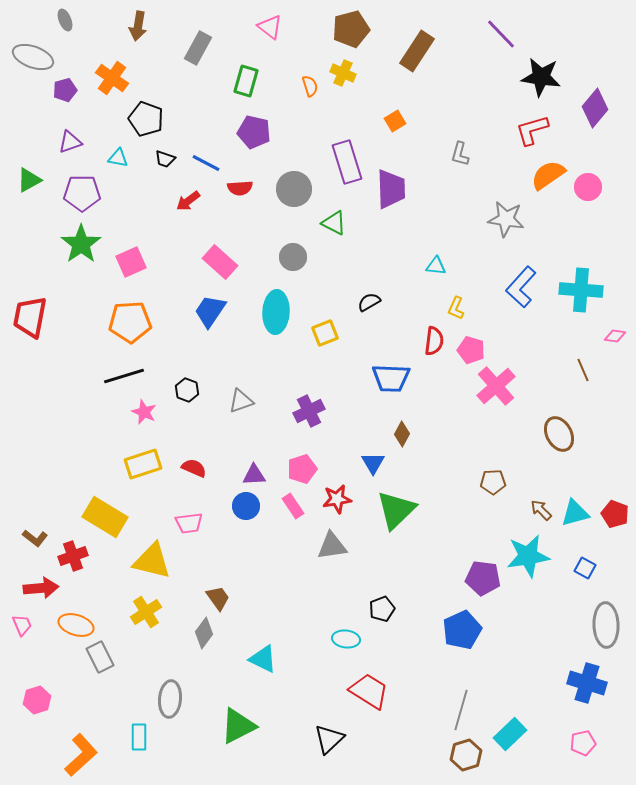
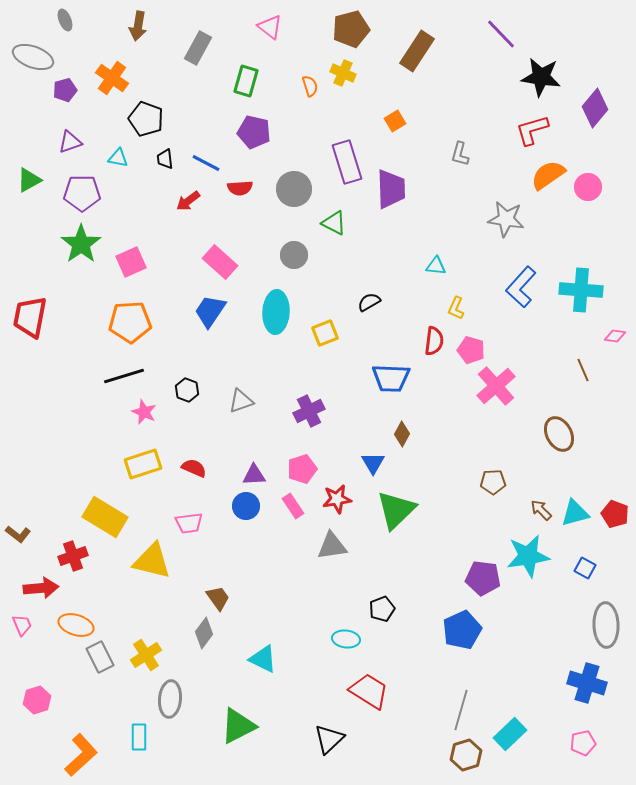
black trapezoid at (165, 159): rotated 65 degrees clockwise
gray circle at (293, 257): moved 1 px right, 2 px up
brown L-shape at (35, 538): moved 17 px left, 4 px up
yellow cross at (146, 612): moved 43 px down
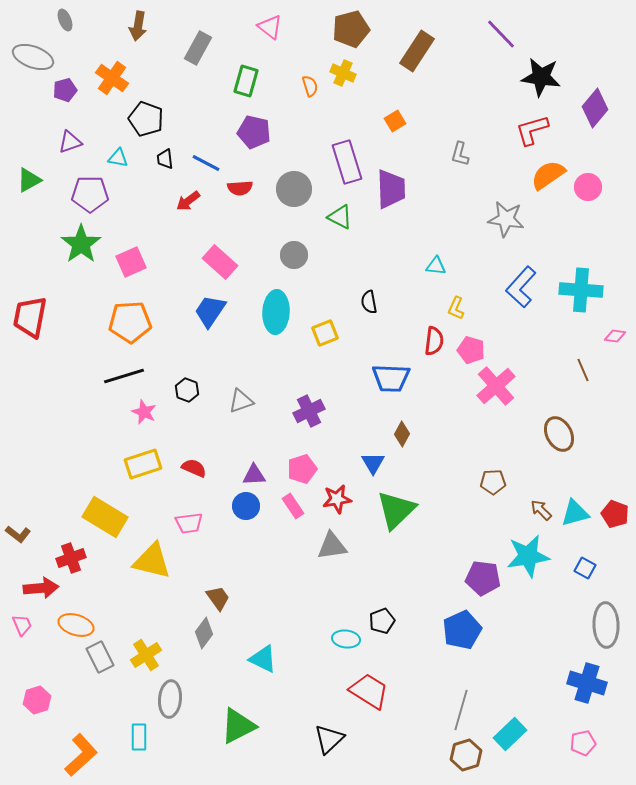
purple pentagon at (82, 193): moved 8 px right, 1 px down
green triangle at (334, 223): moved 6 px right, 6 px up
black semicircle at (369, 302): rotated 70 degrees counterclockwise
red cross at (73, 556): moved 2 px left, 2 px down
black pentagon at (382, 609): moved 12 px down
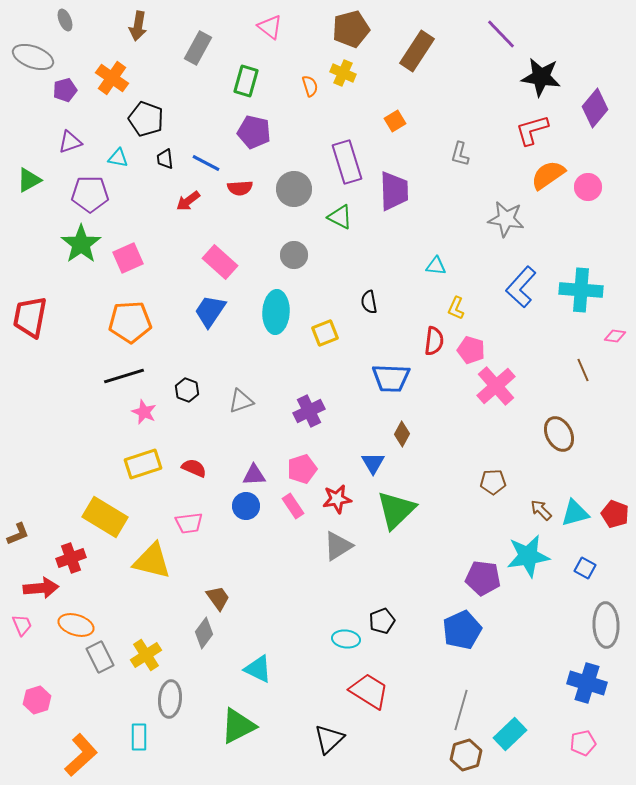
purple trapezoid at (391, 189): moved 3 px right, 2 px down
pink square at (131, 262): moved 3 px left, 4 px up
brown L-shape at (18, 534): rotated 60 degrees counterclockwise
gray triangle at (332, 546): moved 6 px right; rotated 24 degrees counterclockwise
cyan triangle at (263, 659): moved 5 px left, 10 px down
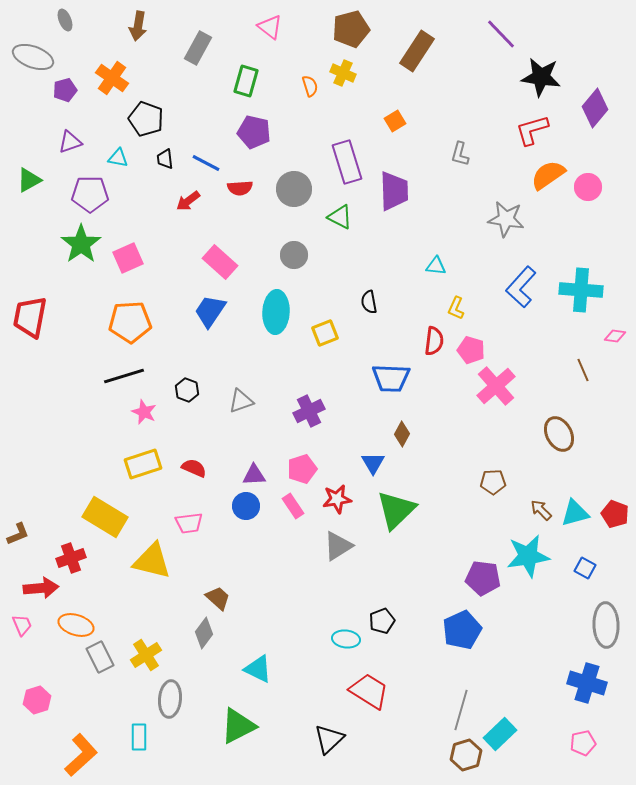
brown trapezoid at (218, 598): rotated 12 degrees counterclockwise
cyan rectangle at (510, 734): moved 10 px left
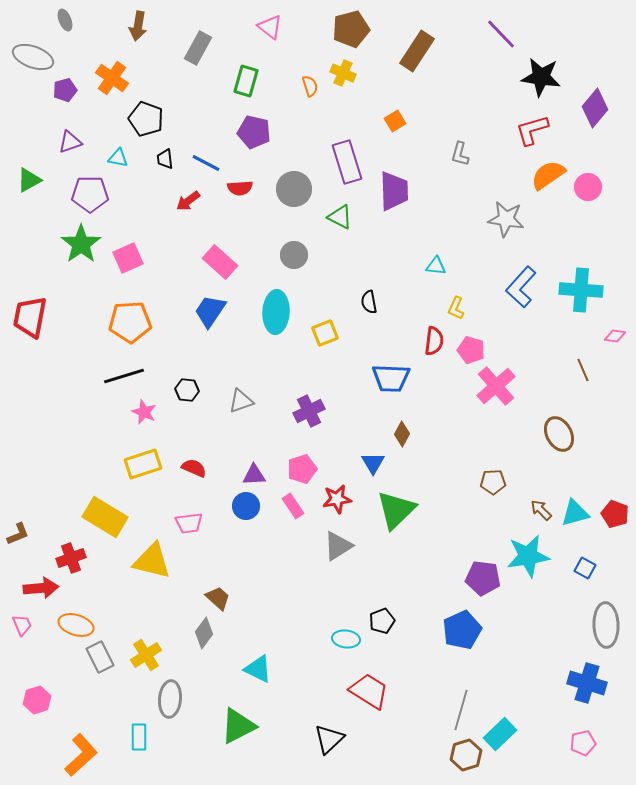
black hexagon at (187, 390): rotated 15 degrees counterclockwise
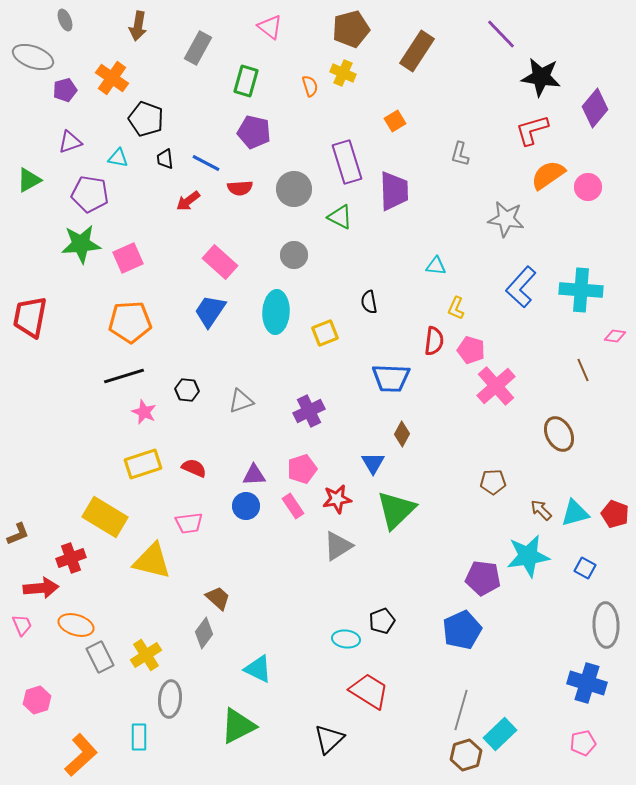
purple pentagon at (90, 194): rotated 9 degrees clockwise
green star at (81, 244): rotated 30 degrees clockwise
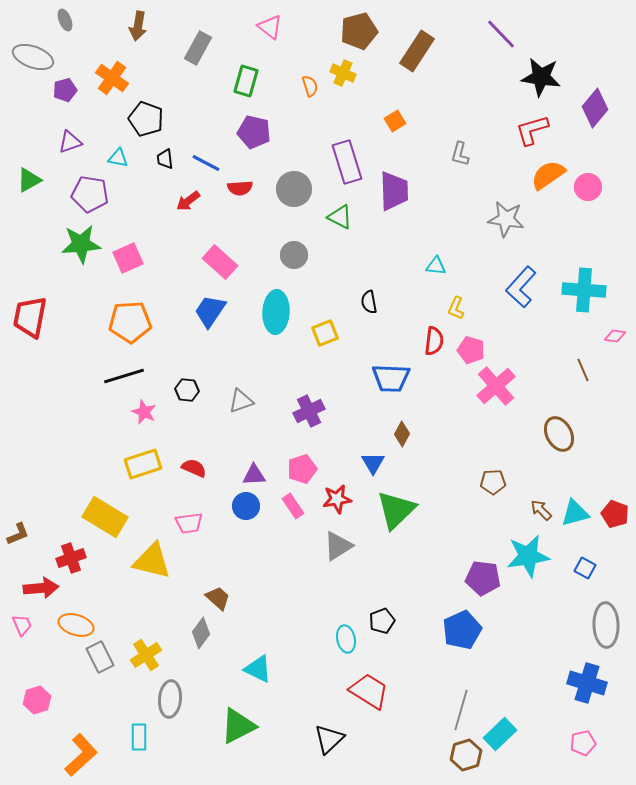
brown pentagon at (351, 29): moved 8 px right, 2 px down
cyan cross at (581, 290): moved 3 px right
gray diamond at (204, 633): moved 3 px left
cyan ellipse at (346, 639): rotated 72 degrees clockwise
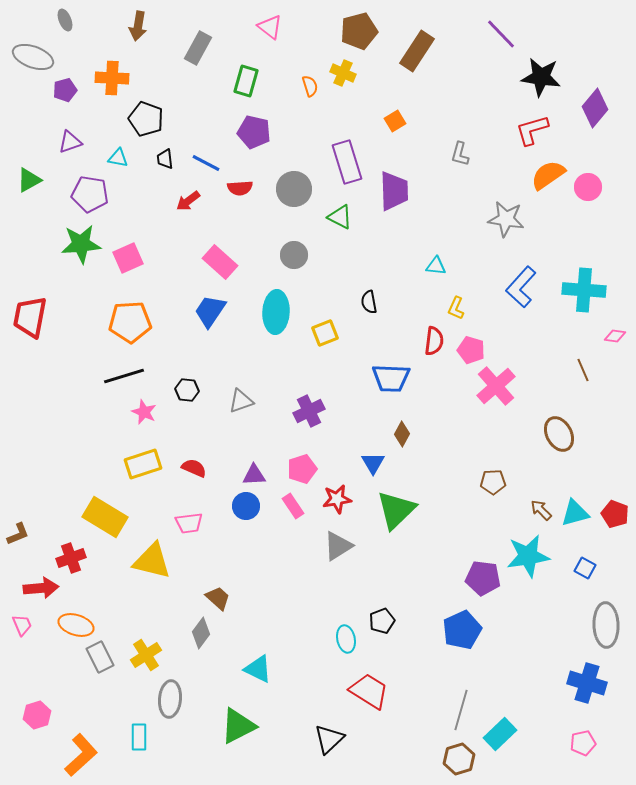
orange cross at (112, 78): rotated 32 degrees counterclockwise
pink hexagon at (37, 700): moved 15 px down
brown hexagon at (466, 755): moved 7 px left, 4 px down
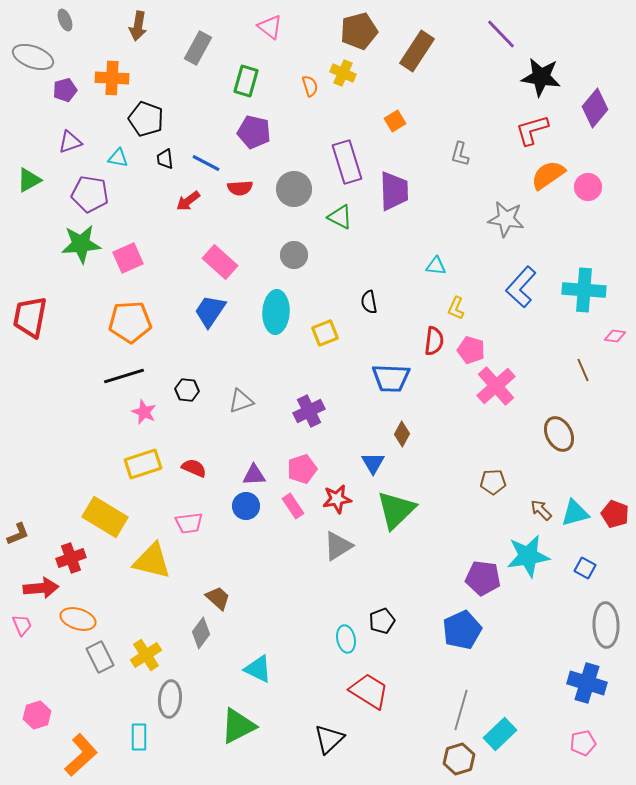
orange ellipse at (76, 625): moved 2 px right, 6 px up
